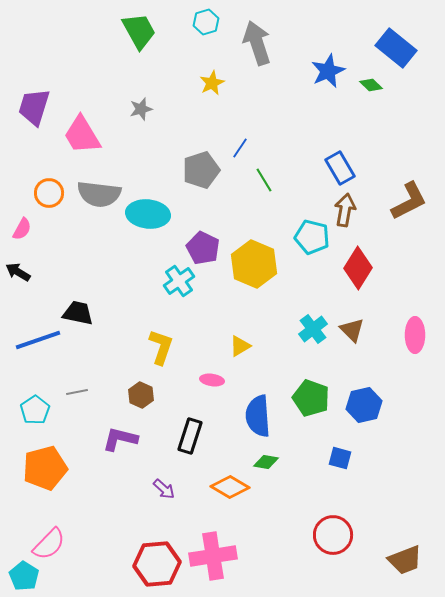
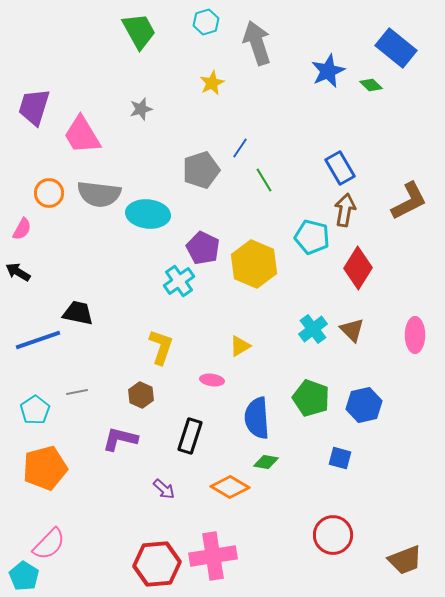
blue semicircle at (258, 416): moved 1 px left, 2 px down
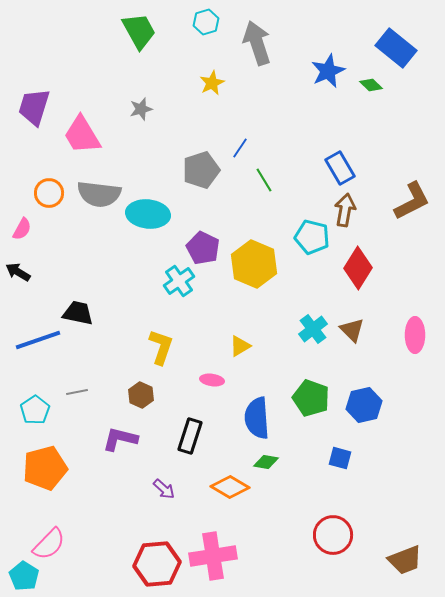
brown L-shape at (409, 201): moved 3 px right
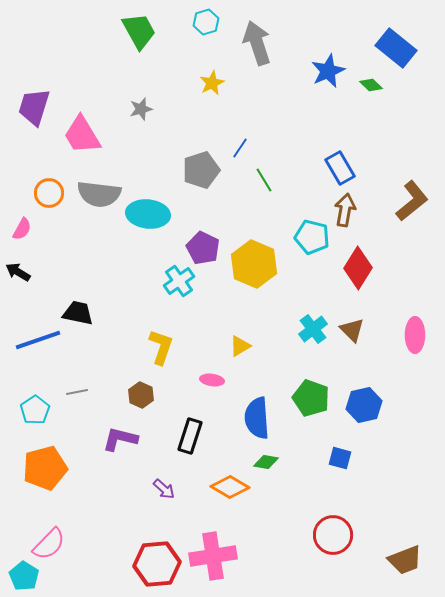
brown L-shape at (412, 201): rotated 12 degrees counterclockwise
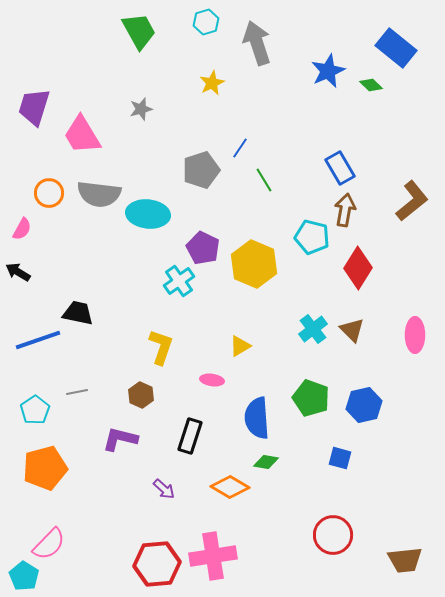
brown trapezoid at (405, 560): rotated 15 degrees clockwise
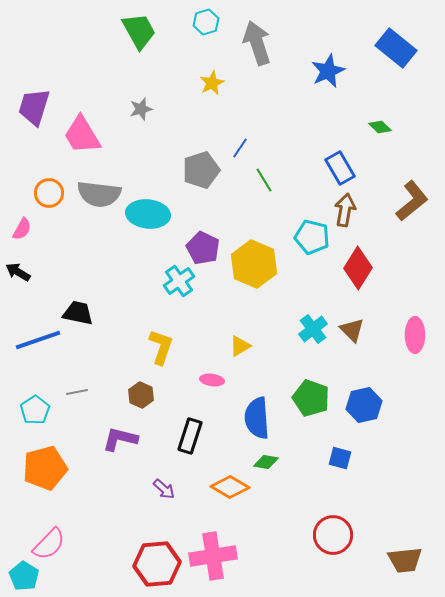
green diamond at (371, 85): moved 9 px right, 42 px down
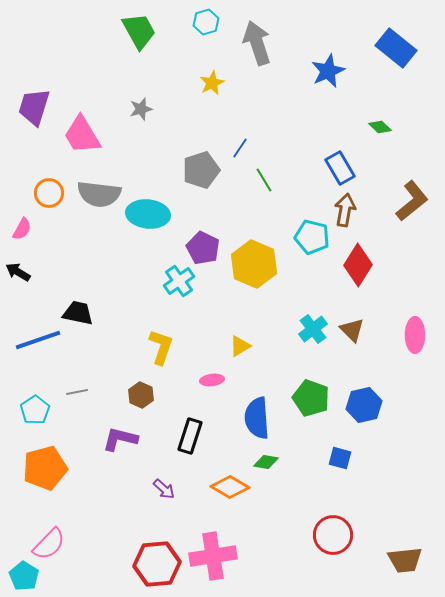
red diamond at (358, 268): moved 3 px up
pink ellipse at (212, 380): rotated 15 degrees counterclockwise
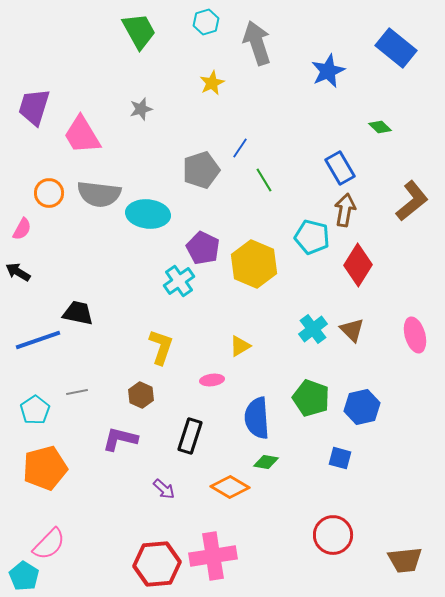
pink ellipse at (415, 335): rotated 16 degrees counterclockwise
blue hexagon at (364, 405): moved 2 px left, 2 px down
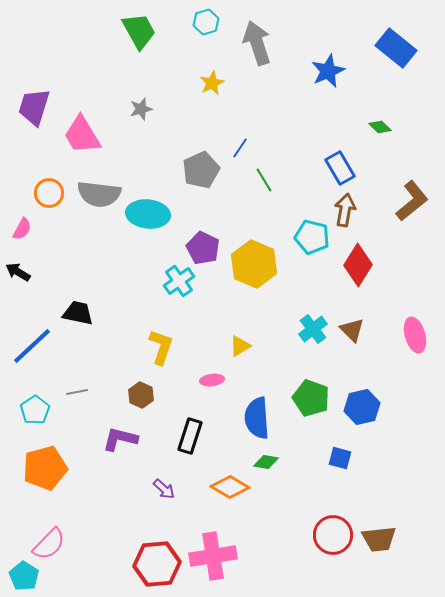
gray pentagon at (201, 170): rotated 6 degrees counterclockwise
blue line at (38, 340): moved 6 px left, 6 px down; rotated 24 degrees counterclockwise
brown trapezoid at (405, 560): moved 26 px left, 21 px up
